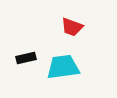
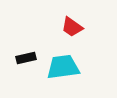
red trapezoid: rotated 15 degrees clockwise
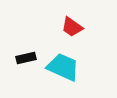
cyan trapezoid: rotated 32 degrees clockwise
